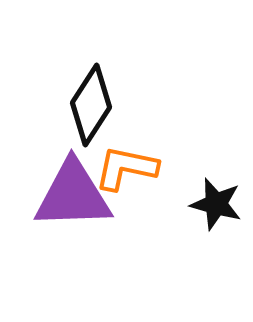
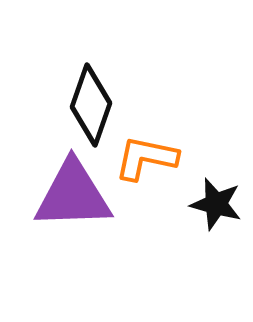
black diamond: rotated 14 degrees counterclockwise
orange L-shape: moved 20 px right, 10 px up
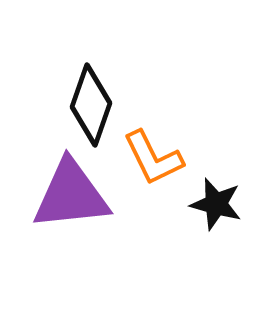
orange L-shape: moved 7 px right; rotated 128 degrees counterclockwise
purple triangle: moved 2 px left; rotated 4 degrees counterclockwise
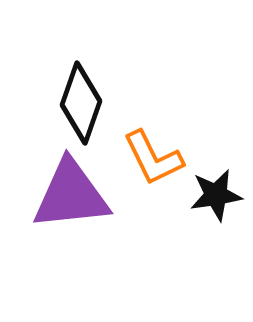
black diamond: moved 10 px left, 2 px up
black star: moved 9 px up; rotated 24 degrees counterclockwise
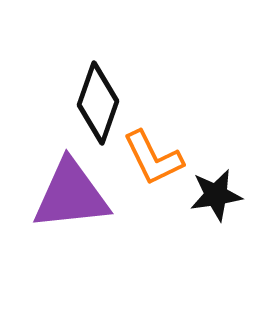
black diamond: moved 17 px right
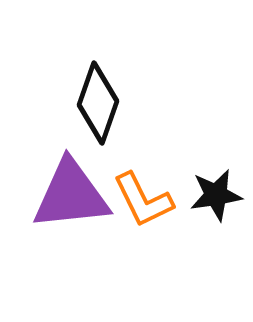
orange L-shape: moved 10 px left, 42 px down
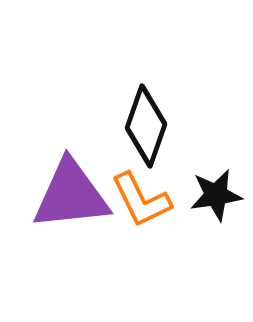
black diamond: moved 48 px right, 23 px down
orange L-shape: moved 2 px left
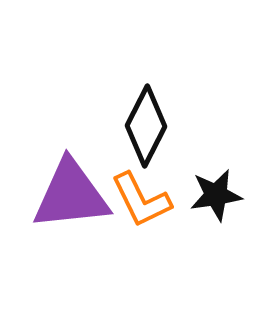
black diamond: rotated 8 degrees clockwise
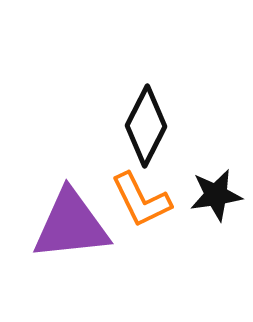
purple triangle: moved 30 px down
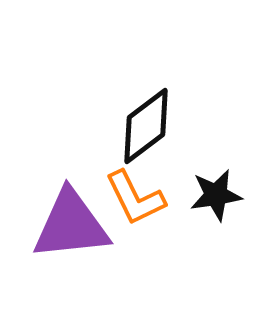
black diamond: rotated 26 degrees clockwise
orange L-shape: moved 6 px left, 2 px up
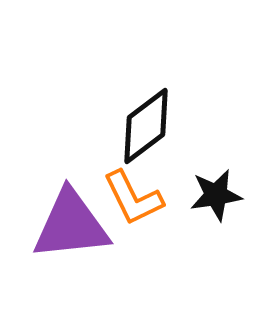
orange L-shape: moved 2 px left
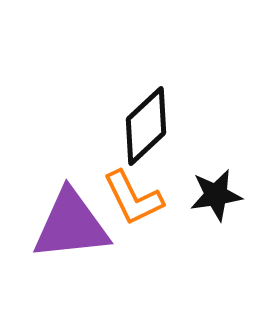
black diamond: rotated 6 degrees counterclockwise
